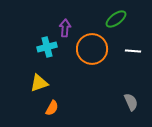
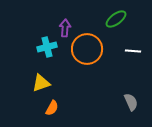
orange circle: moved 5 px left
yellow triangle: moved 2 px right
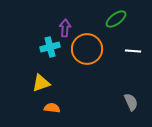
cyan cross: moved 3 px right
orange semicircle: rotated 112 degrees counterclockwise
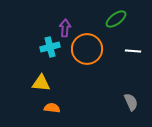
yellow triangle: rotated 24 degrees clockwise
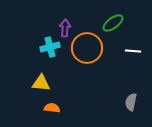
green ellipse: moved 3 px left, 4 px down
orange circle: moved 1 px up
gray semicircle: rotated 144 degrees counterclockwise
